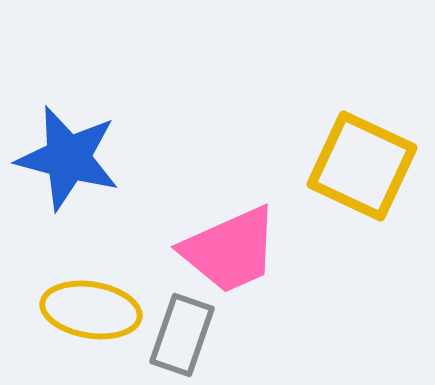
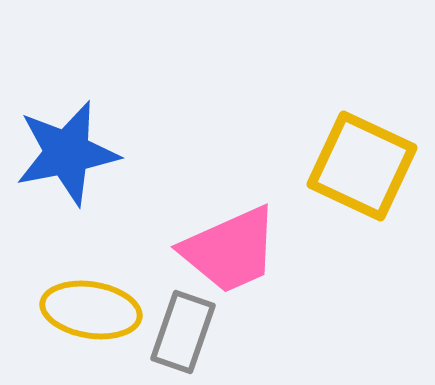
blue star: moved 1 px left, 5 px up; rotated 26 degrees counterclockwise
gray rectangle: moved 1 px right, 3 px up
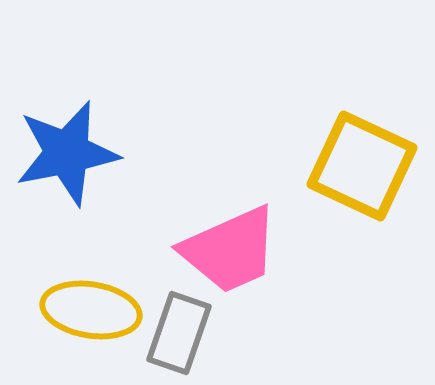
gray rectangle: moved 4 px left, 1 px down
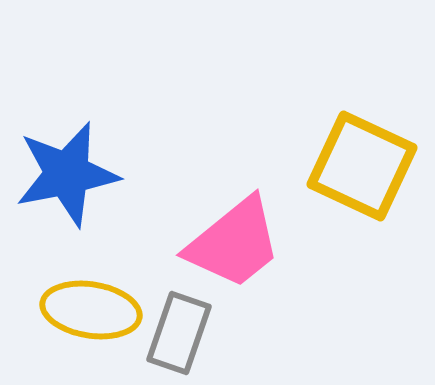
blue star: moved 21 px down
pink trapezoid: moved 4 px right, 7 px up; rotated 15 degrees counterclockwise
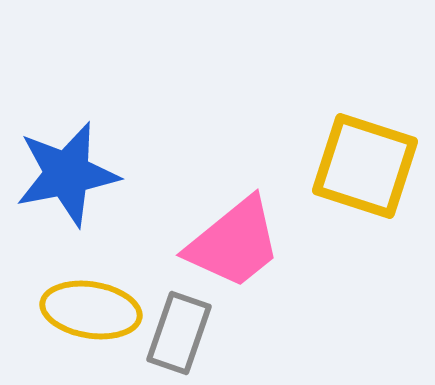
yellow square: moved 3 px right; rotated 7 degrees counterclockwise
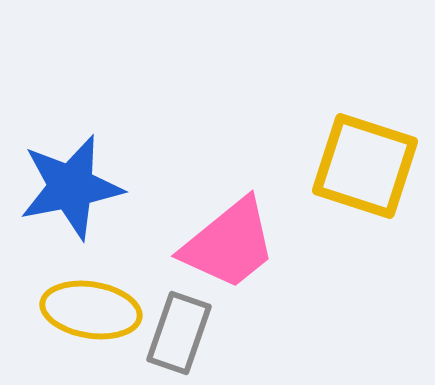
blue star: moved 4 px right, 13 px down
pink trapezoid: moved 5 px left, 1 px down
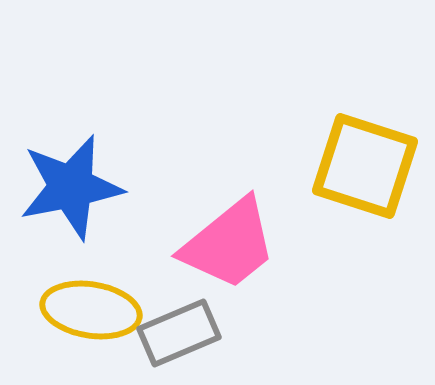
gray rectangle: rotated 48 degrees clockwise
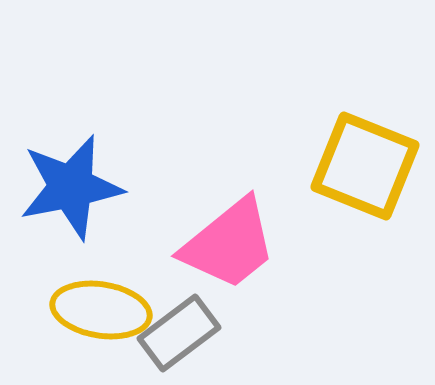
yellow square: rotated 4 degrees clockwise
yellow ellipse: moved 10 px right
gray rectangle: rotated 14 degrees counterclockwise
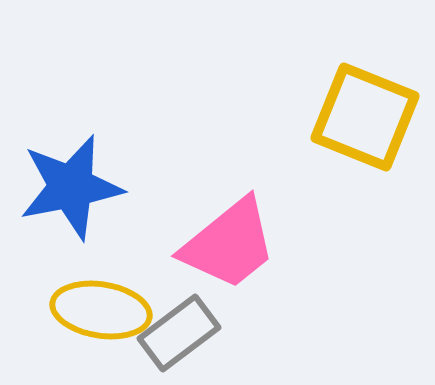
yellow square: moved 49 px up
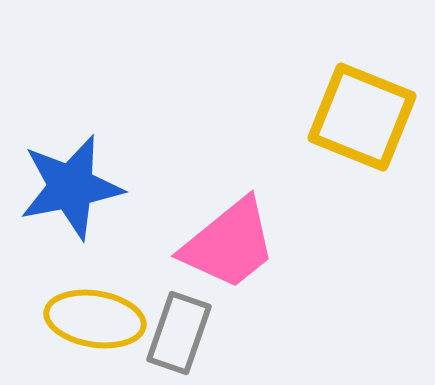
yellow square: moved 3 px left
yellow ellipse: moved 6 px left, 9 px down
gray rectangle: rotated 34 degrees counterclockwise
